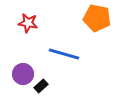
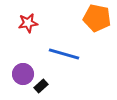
red star: rotated 18 degrees counterclockwise
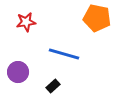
red star: moved 2 px left, 1 px up
purple circle: moved 5 px left, 2 px up
black rectangle: moved 12 px right
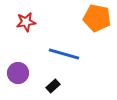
purple circle: moved 1 px down
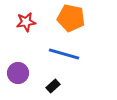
orange pentagon: moved 26 px left
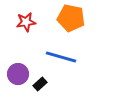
blue line: moved 3 px left, 3 px down
purple circle: moved 1 px down
black rectangle: moved 13 px left, 2 px up
